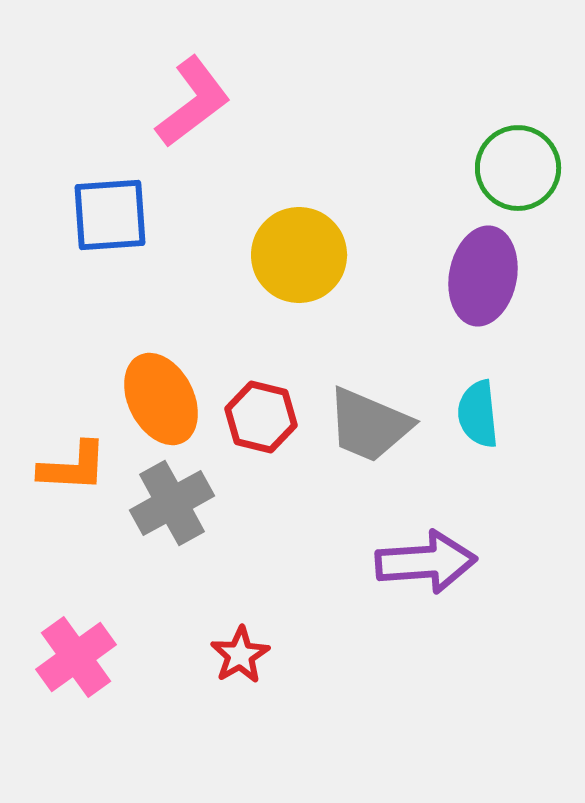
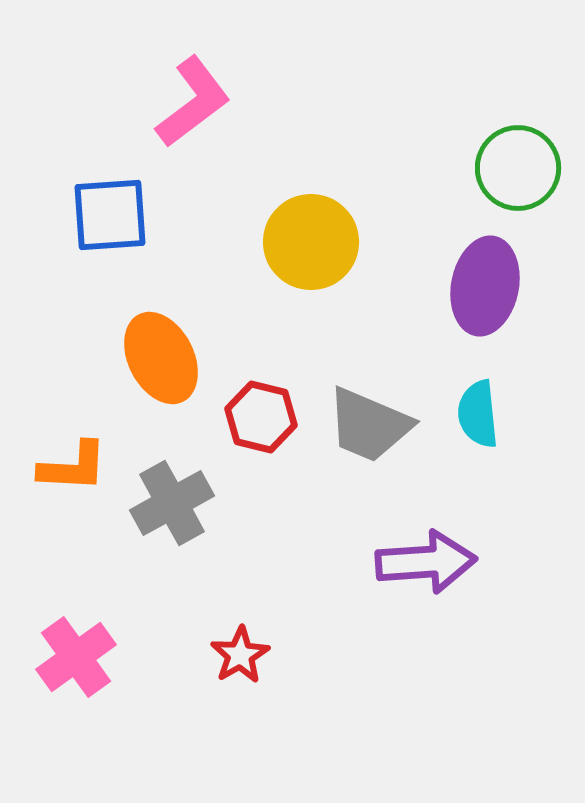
yellow circle: moved 12 px right, 13 px up
purple ellipse: moved 2 px right, 10 px down
orange ellipse: moved 41 px up
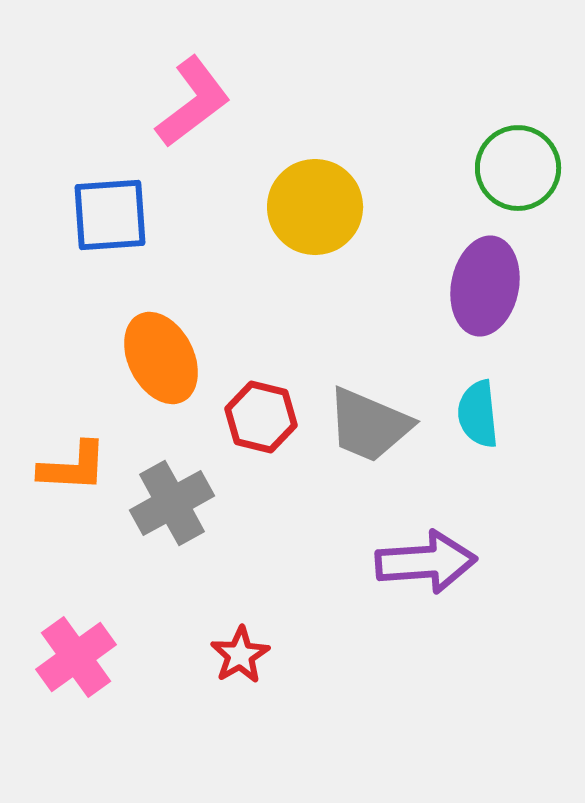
yellow circle: moved 4 px right, 35 px up
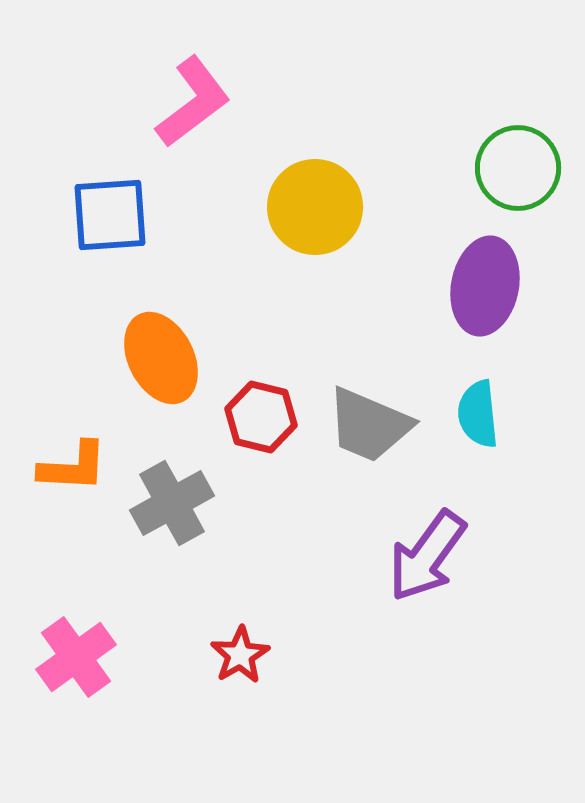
purple arrow: moved 1 px right, 6 px up; rotated 130 degrees clockwise
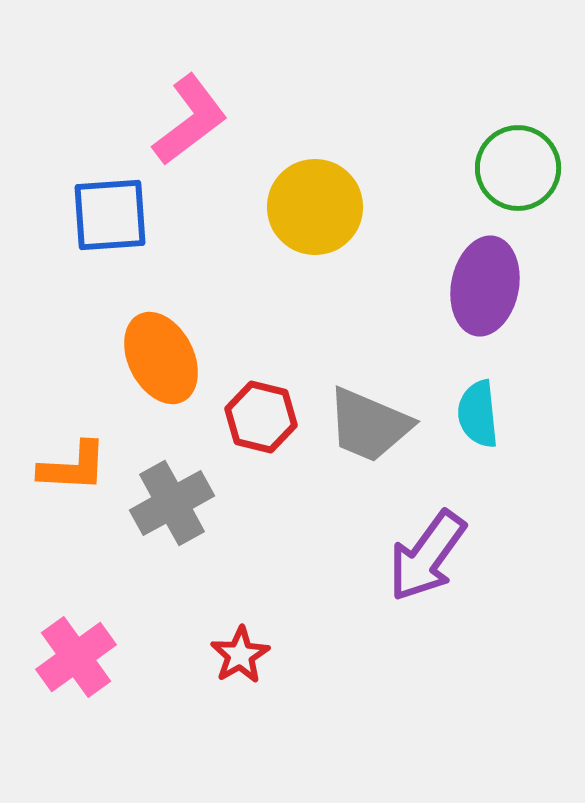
pink L-shape: moved 3 px left, 18 px down
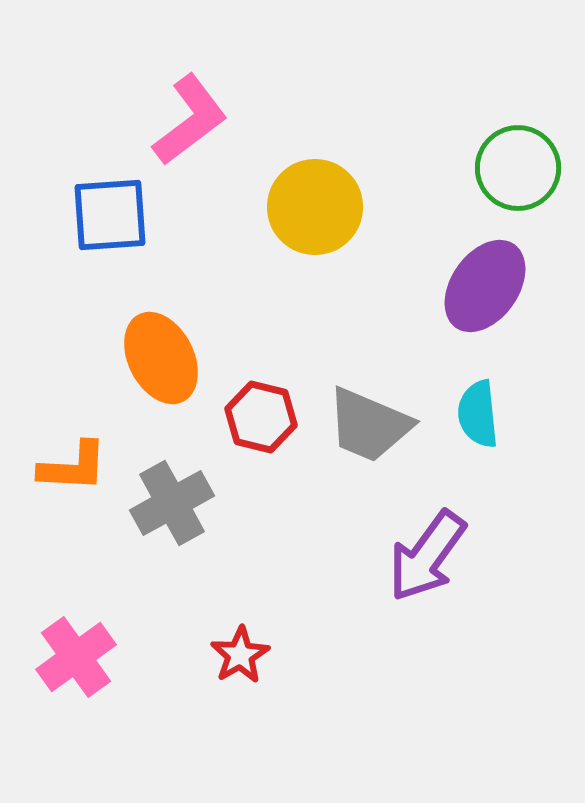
purple ellipse: rotated 24 degrees clockwise
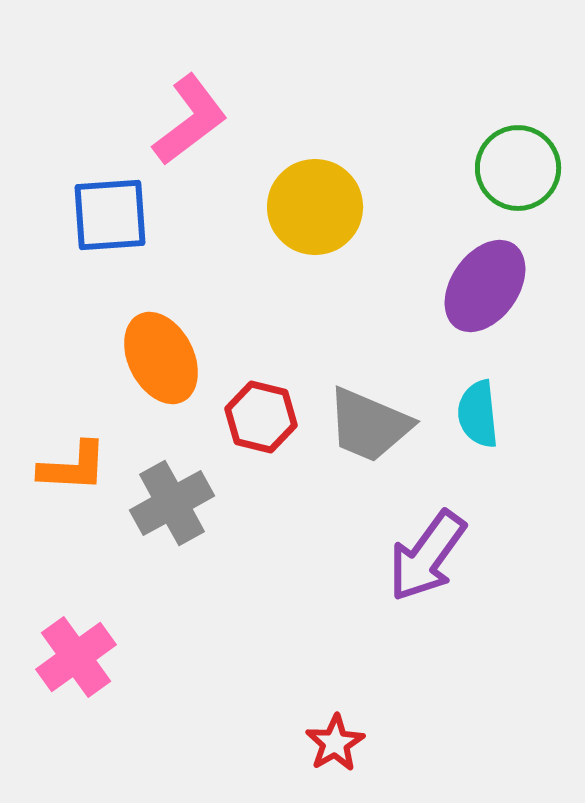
red star: moved 95 px right, 88 px down
